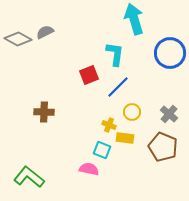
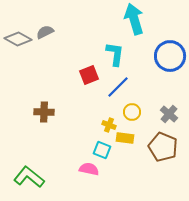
blue circle: moved 3 px down
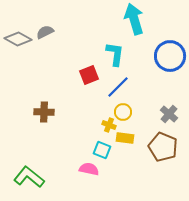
yellow circle: moved 9 px left
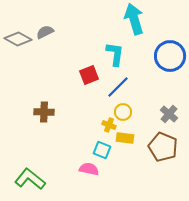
green L-shape: moved 1 px right, 2 px down
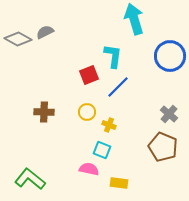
cyan L-shape: moved 2 px left, 2 px down
yellow circle: moved 36 px left
yellow rectangle: moved 6 px left, 45 px down
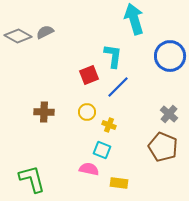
gray diamond: moved 3 px up
green L-shape: moved 2 px right; rotated 36 degrees clockwise
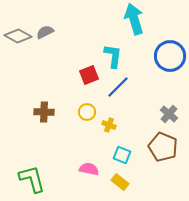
cyan square: moved 20 px right, 5 px down
yellow rectangle: moved 1 px right, 1 px up; rotated 30 degrees clockwise
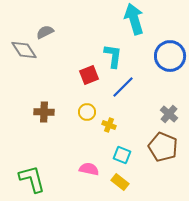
gray diamond: moved 6 px right, 14 px down; rotated 28 degrees clockwise
blue line: moved 5 px right
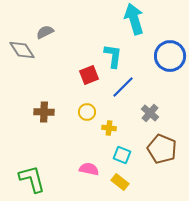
gray diamond: moved 2 px left
gray cross: moved 19 px left, 1 px up
yellow cross: moved 3 px down; rotated 16 degrees counterclockwise
brown pentagon: moved 1 px left, 2 px down
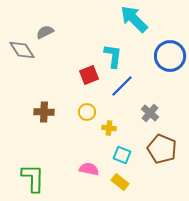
cyan arrow: rotated 28 degrees counterclockwise
blue line: moved 1 px left, 1 px up
green L-shape: moved 1 px right, 1 px up; rotated 16 degrees clockwise
